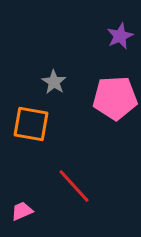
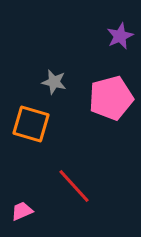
gray star: rotated 20 degrees counterclockwise
pink pentagon: moved 4 px left; rotated 12 degrees counterclockwise
orange square: rotated 6 degrees clockwise
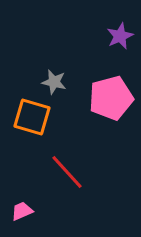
orange square: moved 1 px right, 7 px up
red line: moved 7 px left, 14 px up
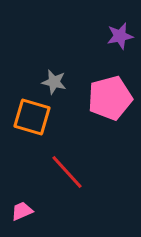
purple star: rotated 12 degrees clockwise
pink pentagon: moved 1 px left
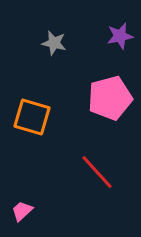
gray star: moved 39 px up
red line: moved 30 px right
pink trapezoid: rotated 20 degrees counterclockwise
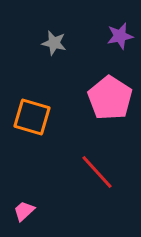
pink pentagon: rotated 24 degrees counterclockwise
pink trapezoid: moved 2 px right
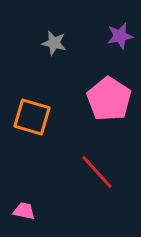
pink pentagon: moved 1 px left, 1 px down
pink trapezoid: rotated 55 degrees clockwise
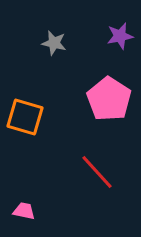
orange square: moved 7 px left
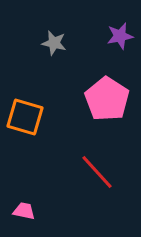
pink pentagon: moved 2 px left
